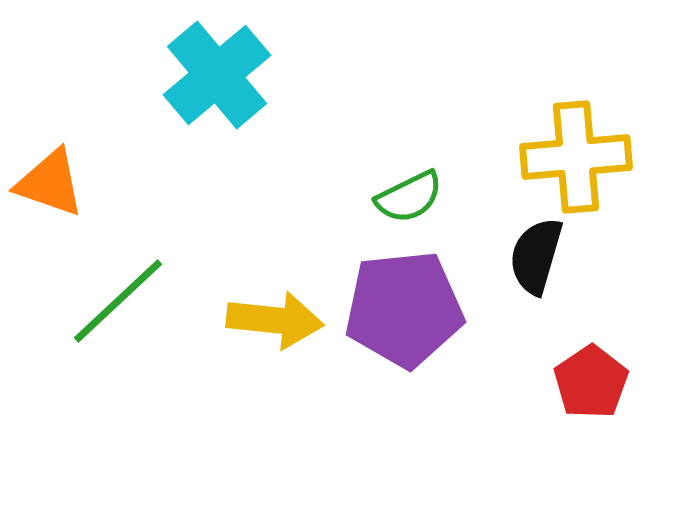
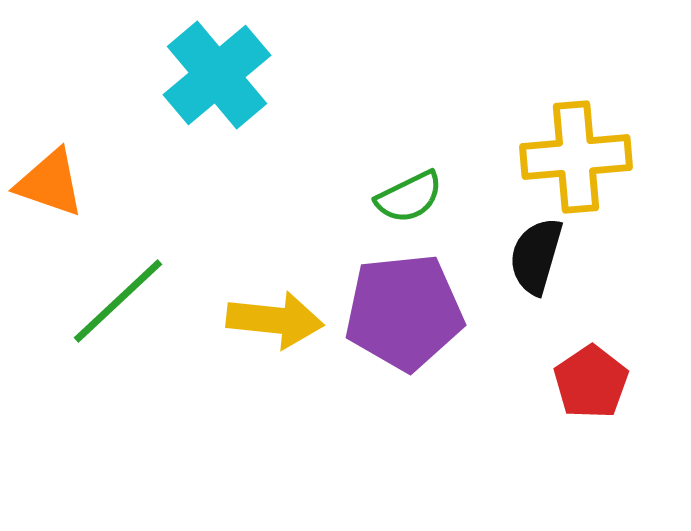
purple pentagon: moved 3 px down
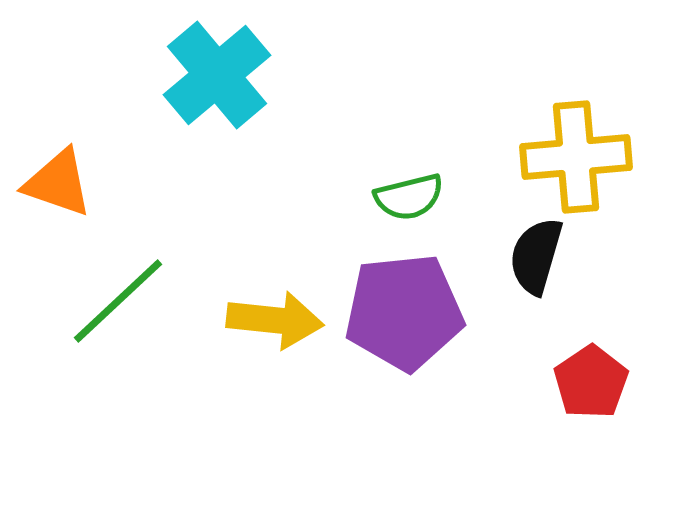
orange triangle: moved 8 px right
green semicircle: rotated 12 degrees clockwise
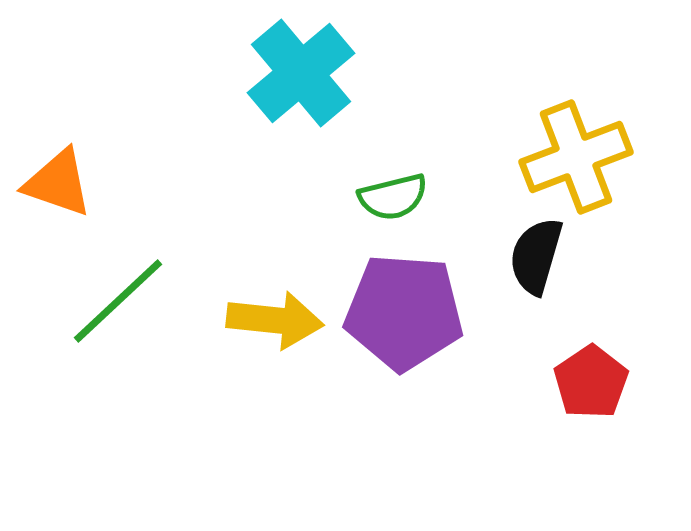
cyan cross: moved 84 px right, 2 px up
yellow cross: rotated 16 degrees counterclockwise
green semicircle: moved 16 px left
purple pentagon: rotated 10 degrees clockwise
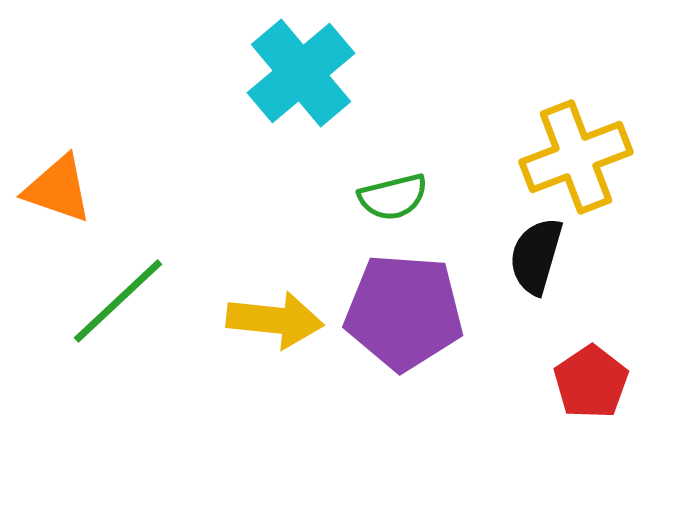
orange triangle: moved 6 px down
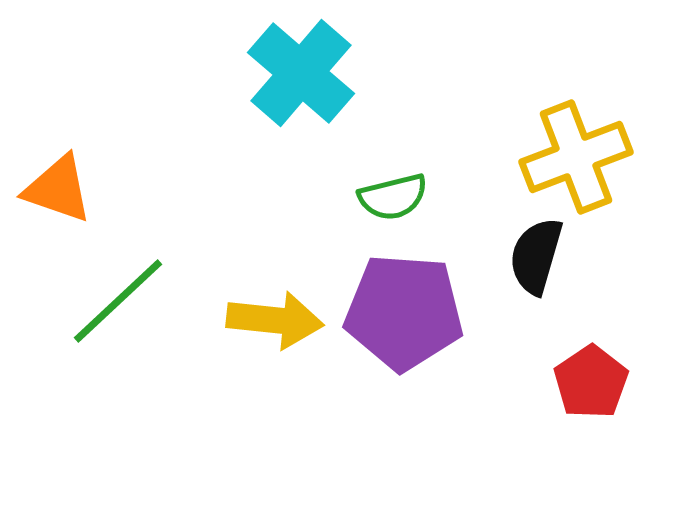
cyan cross: rotated 9 degrees counterclockwise
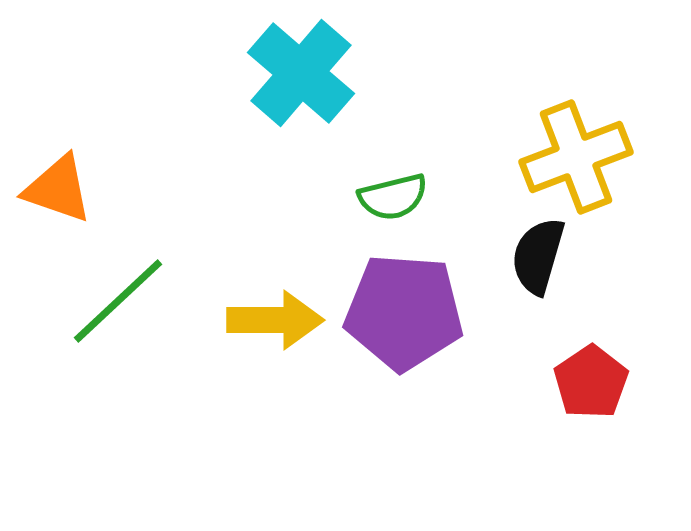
black semicircle: moved 2 px right
yellow arrow: rotated 6 degrees counterclockwise
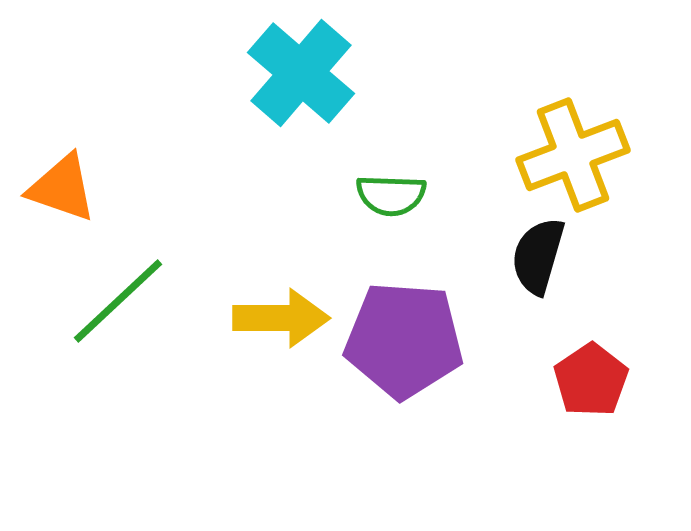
yellow cross: moved 3 px left, 2 px up
orange triangle: moved 4 px right, 1 px up
green semicircle: moved 2 px left, 2 px up; rotated 16 degrees clockwise
purple pentagon: moved 28 px down
yellow arrow: moved 6 px right, 2 px up
red pentagon: moved 2 px up
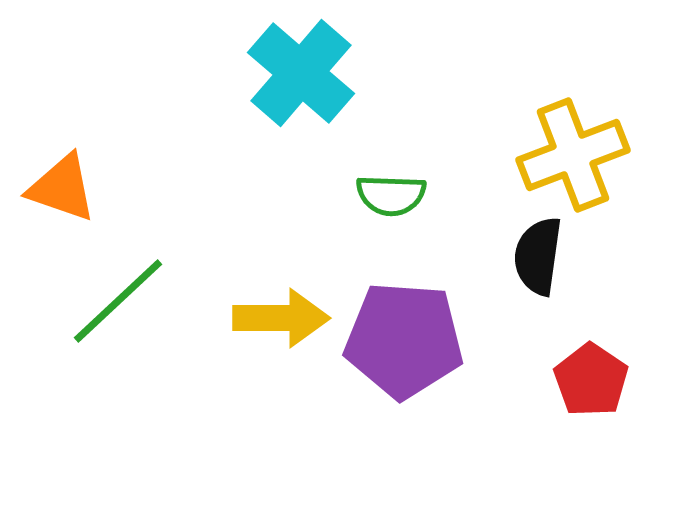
black semicircle: rotated 8 degrees counterclockwise
red pentagon: rotated 4 degrees counterclockwise
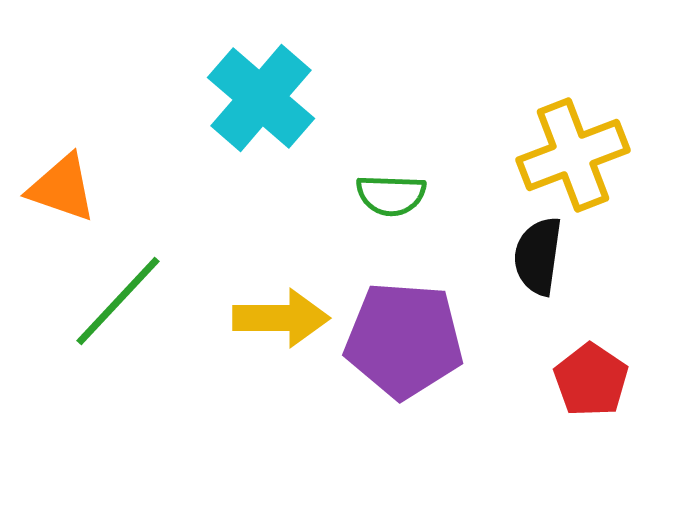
cyan cross: moved 40 px left, 25 px down
green line: rotated 4 degrees counterclockwise
